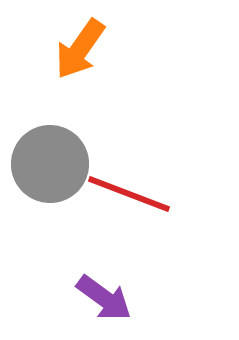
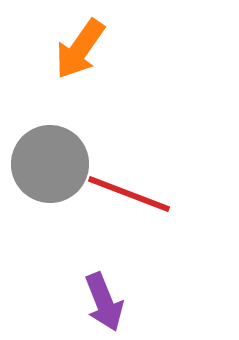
purple arrow: moved 4 px down; rotated 32 degrees clockwise
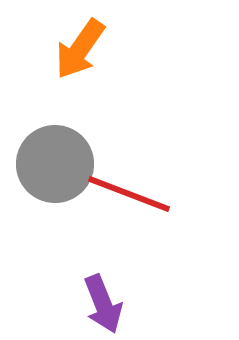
gray circle: moved 5 px right
purple arrow: moved 1 px left, 2 px down
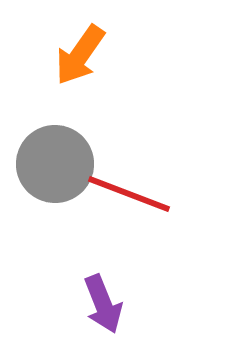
orange arrow: moved 6 px down
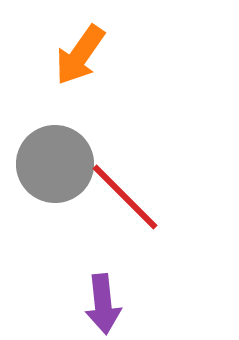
red line: moved 4 px left, 3 px down; rotated 24 degrees clockwise
purple arrow: rotated 16 degrees clockwise
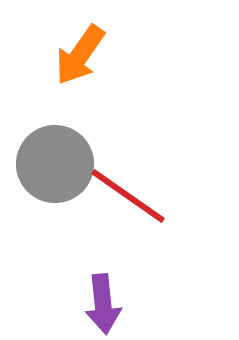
red line: moved 3 px right, 1 px up; rotated 10 degrees counterclockwise
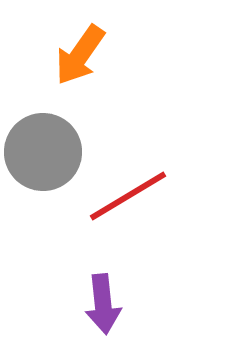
gray circle: moved 12 px left, 12 px up
red line: rotated 66 degrees counterclockwise
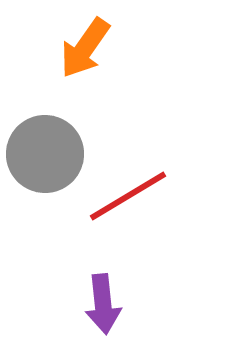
orange arrow: moved 5 px right, 7 px up
gray circle: moved 2 px right, 2 px down
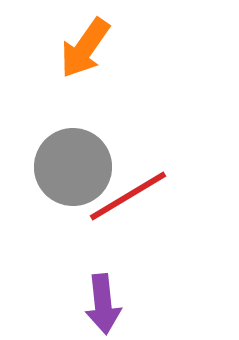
gray circle: moved 28 px right, 13 px down
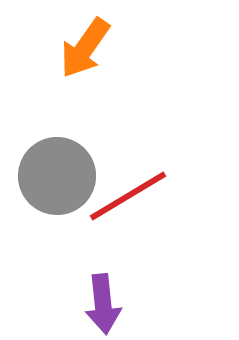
gray circle: moved 16 px left, 9 px down
